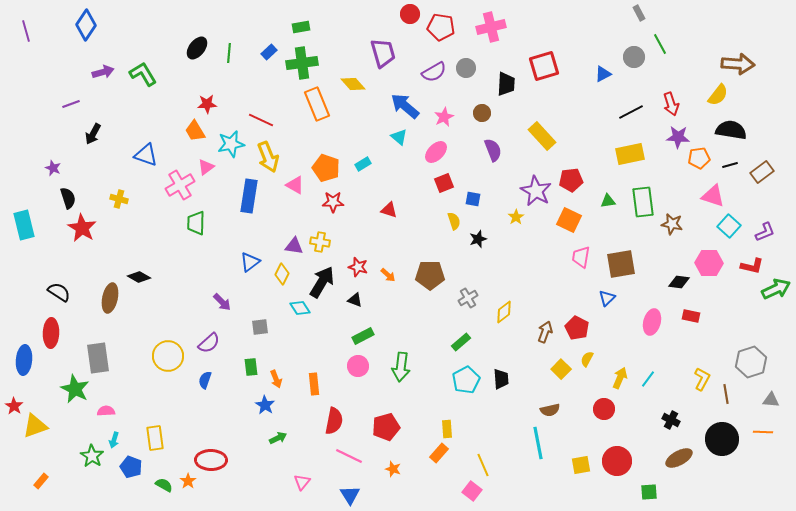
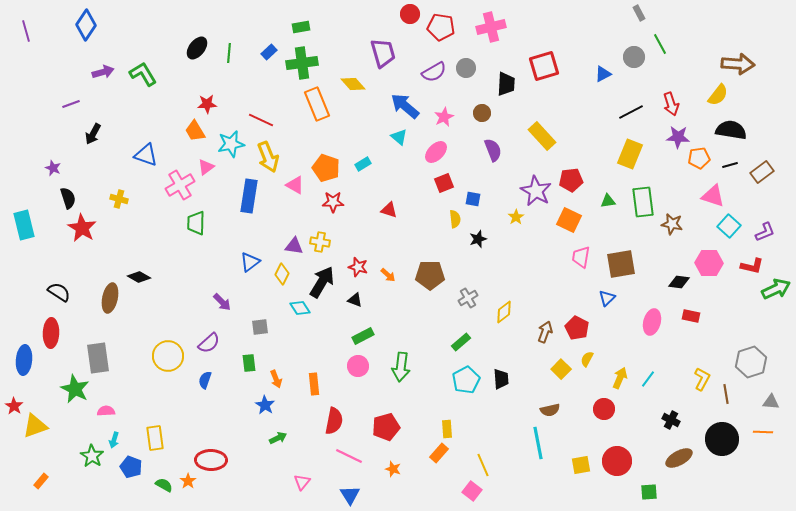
yellow rectangle at (630, 154): rotated 56 degrees counterclockwise
yellow semicircle at (454, 221): moved 1 px right, 2 px up; rotated 12 degrees clockwise
green rectangle at (251, 367): moved 2 px left, 4 px up
gray triangle at (771, 400): moved 2 px down
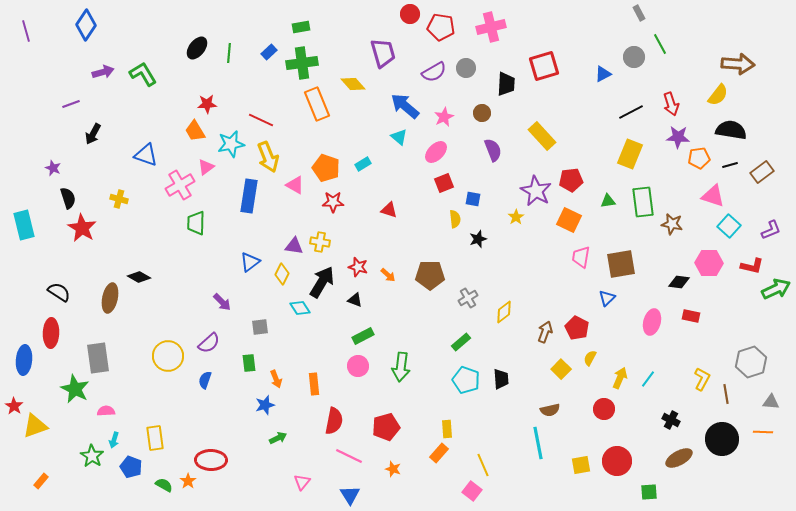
purple L-shape at (765, 232): moved 6 px right, 2 px up
yellow semicircle at (587, 359): moved 3 px right, 1 px up
cyan pentagon at (466, 380): rotated 24 degrees counterclockwise
blue star at (265, 405): rotated 24 degrees clockwise
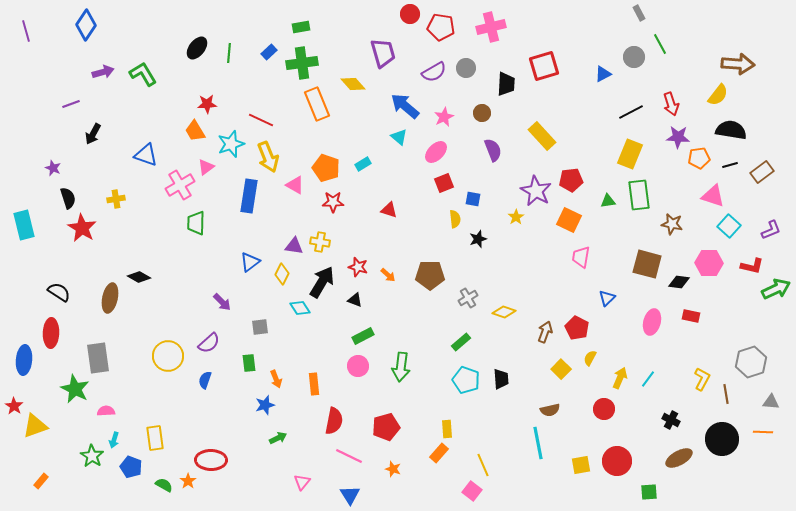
cyan star at (231, 144): rotated 8 degrees counterclockwise
yellow cross at (119, 199): moved 3 px left; rotated 24 degrees counterclockwise
green rectangle at (643, 202): moved 4 px left, 7 px up
brown square at (621, 264): moved 26 px right; rotated 24 degrees clockwise
yellow diamond at (504, 312): rotated 55 degrees clockwise
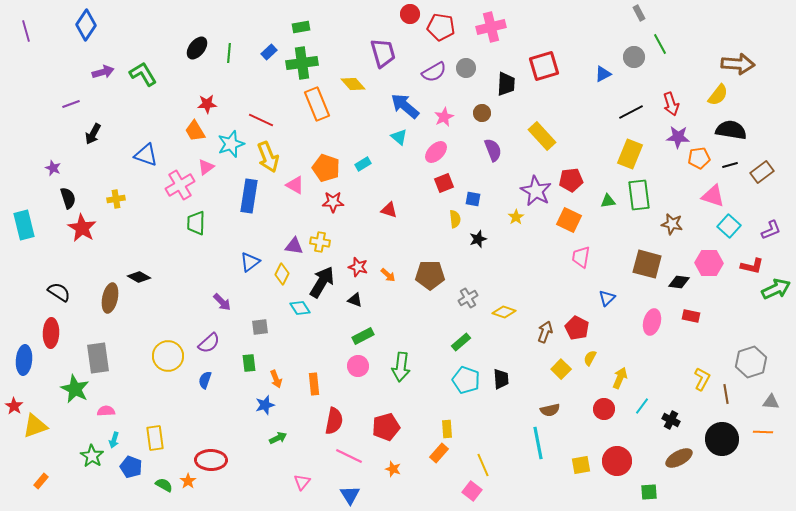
cyan line at (648, 379): moved 6 px left, 27 px down
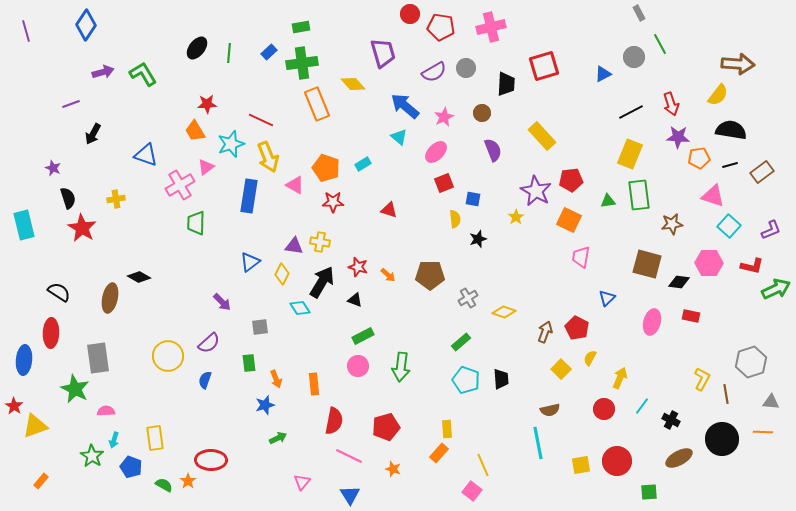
brown star at (672, 224): rotated 20 degrees counterclockwise
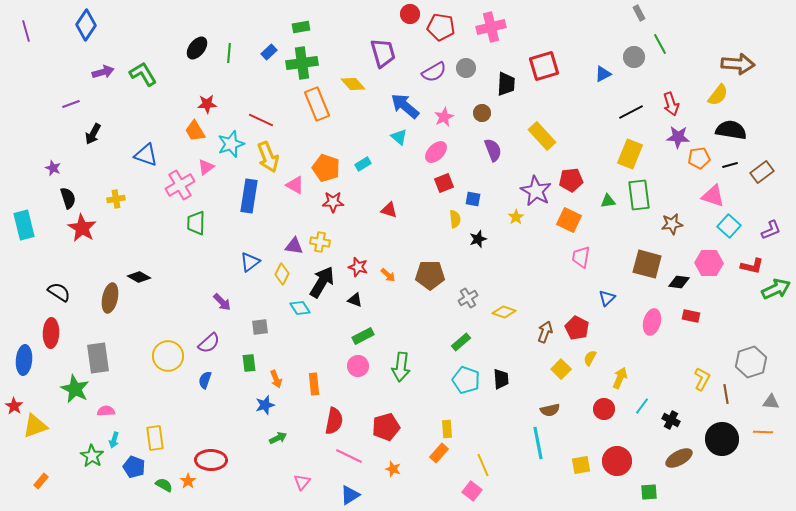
blue pentagon at (131, 467): moved 3 px right
blue triangle at (350, 495): rotated 30 degrees clockwise
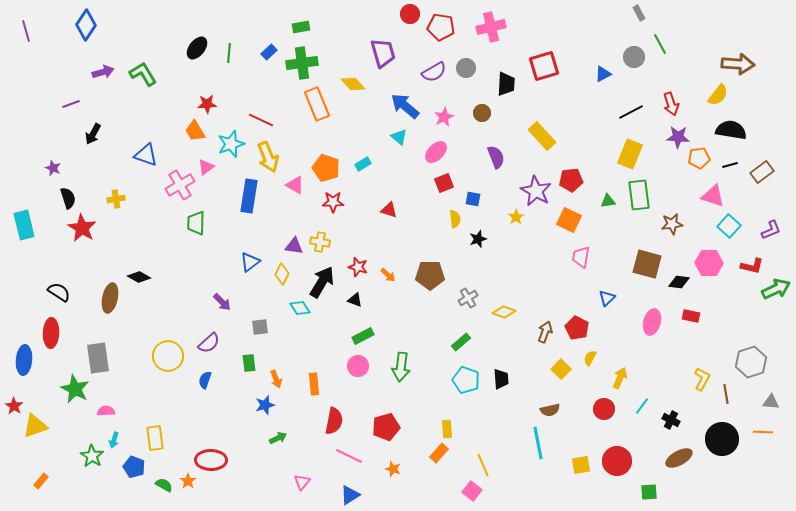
purple semicircle at (493, 150): moved 3 px right, 7 px down
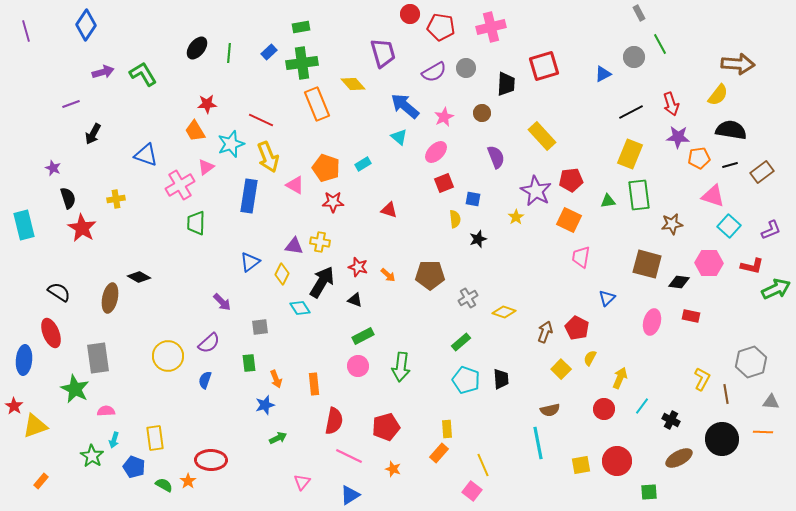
red ellipse at (51, 333): rotated 24 degrees counterclockwise
